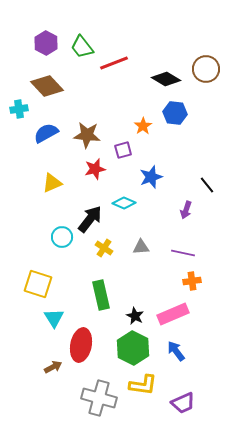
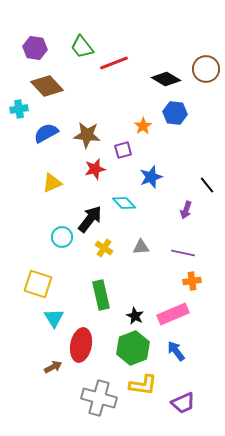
purple hexagon: moved 11 px left, 5 px down; rotated 20 degrees counterclockwise
cyan diamond: rotated 25 degrees clockwise
green hexagon: rotated 12 degrees clockwise
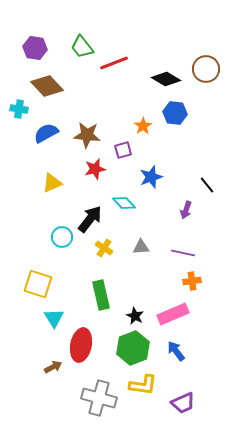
cyan cross: rotated 18 degrees clockwise
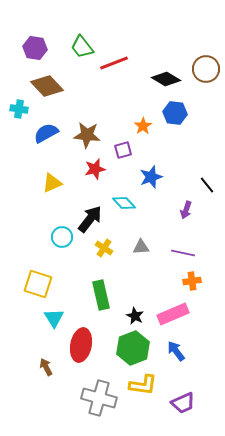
brown arrow: moved 7 px left; rotated 90 degrees counterclockwise
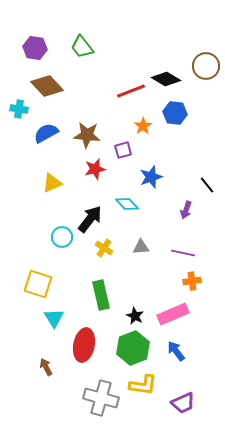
red line: moved 17 px right, 28 px down
brown circle: moved 3 px up
cyan diamond: moved 3 px right, 1 px down
red ellipse: moved 3 px right
gray cross: moved 2 px right
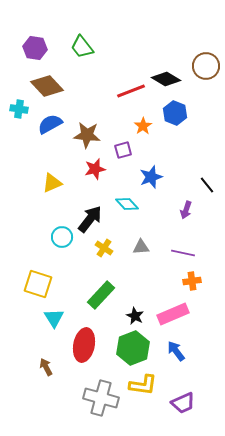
blue hexagon: rotated 15 degrees clockwise
blue semicircle: moved 4 px right, 9 px up
green rectangle: rotated 56 degrees clockwise
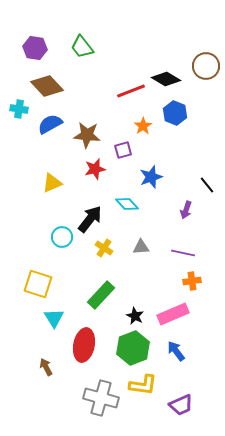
purple trapezoid: moved 2 px left, 2 px down
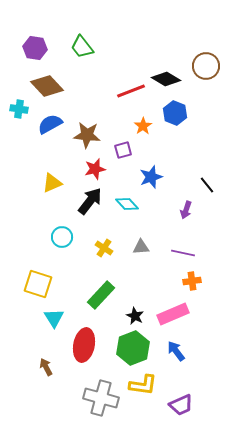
black arrow: moved 18 px up
